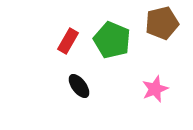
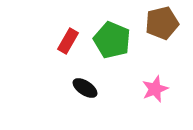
black ellipse: moved 6 px right, 2 px down; rotated 20 degrees counterclockwise
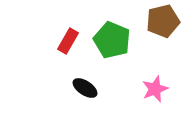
brown pentagon: moved 1 px right, 2 px up
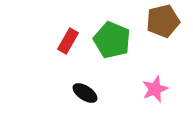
black ellipse: moved 5 px down
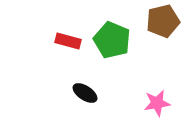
red rectangle: rotated 75 degrees clockwise
pink star: moved 2 px right, 14 px down; rotated 12 degrees clockwise
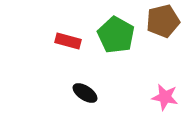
green pentagon: moved 4 px right, 5 px up; rotated 6 degrees clockwise
pink star: moved 8 px right, 6 px up; rotated 20 degrees clockwise
